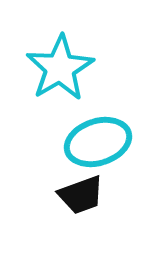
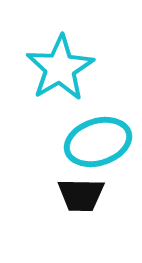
black trapezoid: rotated 21 degrees clockwise
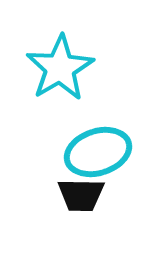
cyan ellipse: moved 10 px down
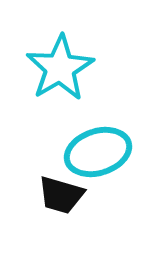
black trapezoid: moved 20 px left; rotated 15 degrees clockwise
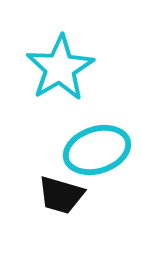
cyan ellipse: moved 1 px left, 2 px up
